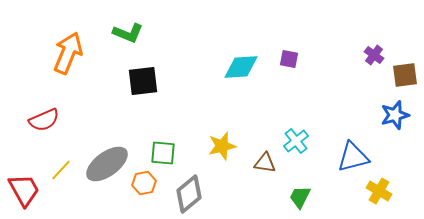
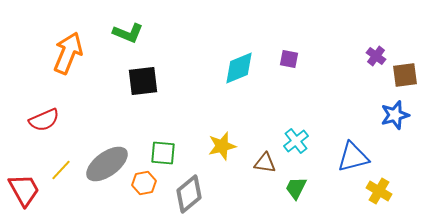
purple cross: moved 2 px right, 1 px down
cyan diamond: moved 2 px left, 1 px down; rotated 18 degrees counterclockwise
green trapezoid: moved 4 px left, 9 px up
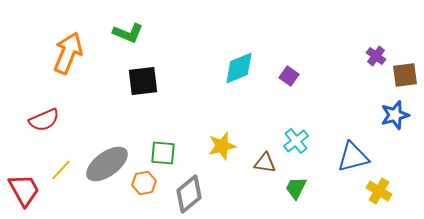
purple square: moved 17 px down; rotated 24 degrees clockwise
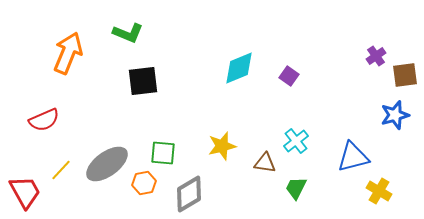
purple cross: rotated 18 degrees clockwise
red trapezoid: moved 1 px right, 2 px down
gray diamond: rotated 9 degrees clockwise
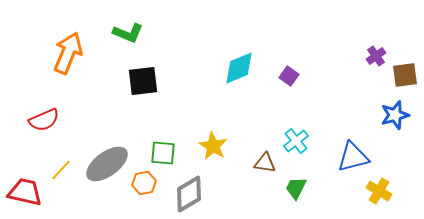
yellow star: moved 9 px left; rotated 28 degrees counterclockwise
red trapezoid: rotated 48 degrees counterclockwise
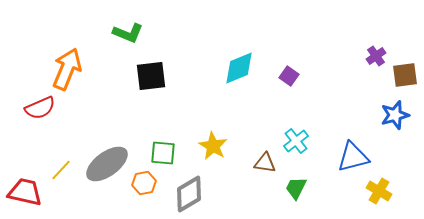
orange arrow: moved 1 px left, 16 px down
black square: moved 8 px right, 5 px up
red semicircle: moved 4 px left, 12 px up
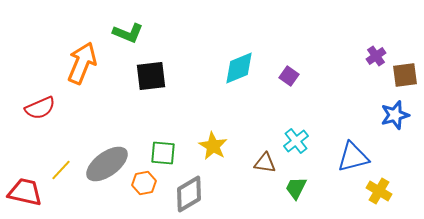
orange arrow: moved 15 px right, 6 px up
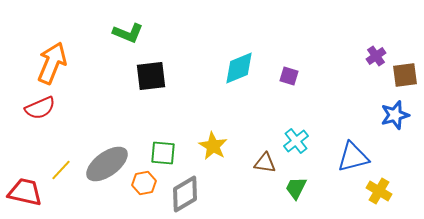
orange arrow: moved 30 px left
purple square: rotated 18 degrees counterclockwise
gray diamond: moved 4 px left
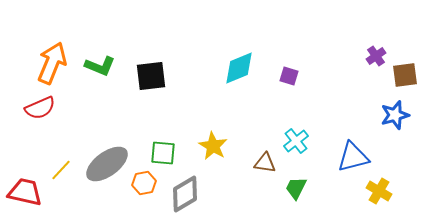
green L-shape: moved 28 px left, 33 px down
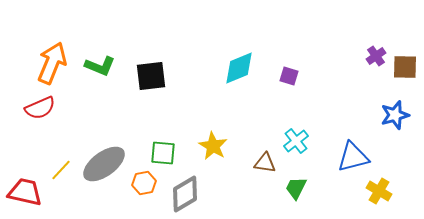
brown square: moved 8 px up; rotated 8 degrees clockwise
gray ellipse: moved 3 px left
